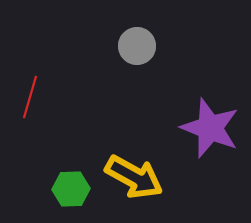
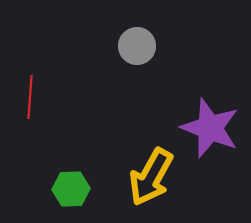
red line: rotated 12 degrees counterclockwise
yellow arrow: moved 17 px right; rotated 90 degrees clockwise
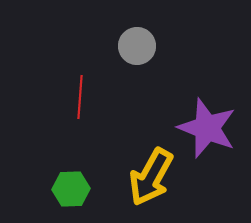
red line: moved 50 px right
purple star: moved 3 px left
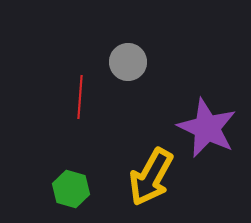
gray circle: moved 9 px left, 16 px down
purple star: rotated 4 degrees clockwise
green hexagon: rotated 18 degrees clockwise
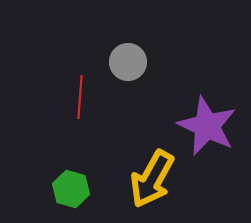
purple star: moved 2 px up
yellow arrow: moved 1 px right, 2 px down
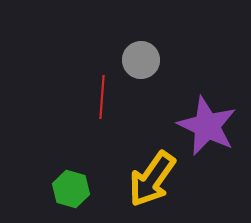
gray circle: moved 13 px right, 2 px up
red line: moved 22 px right
yellow arrow: rotated 6 degrees clockwise
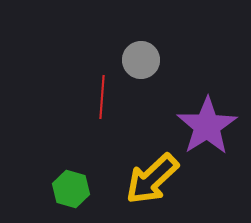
purple star: rotated 14 degrees clockwise
yellow arrow: rotated 12 degrees clockwise
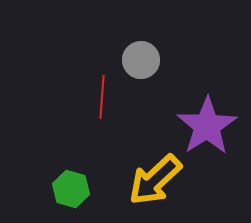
yellow arrow: moved 3 px right, 1 px down
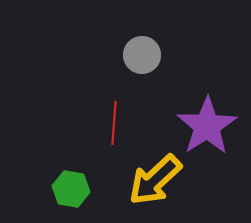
gray circle: moved 1 px right, 5 px up
red line: moved 12 px right, 26 px down
green hexagon: rotated 6 degrees counterclockwise
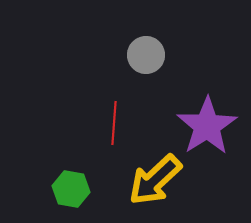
gray circle: moved 4 px right
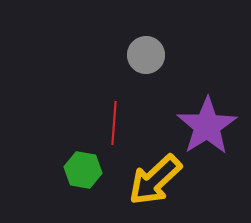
green hexagon: moved 12 px right, 19 px up
